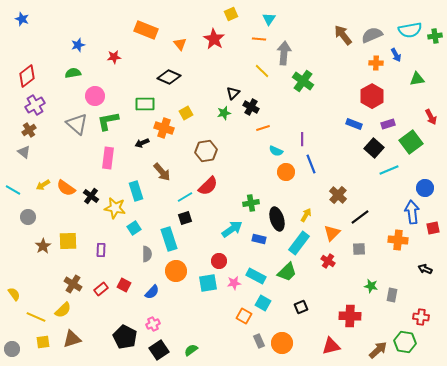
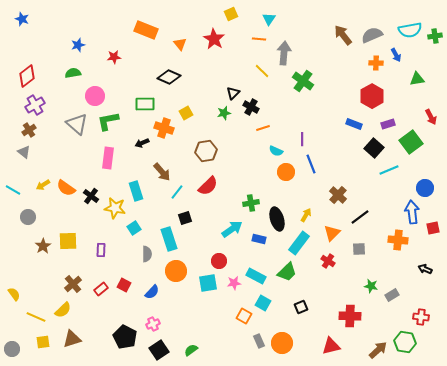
cyan line at (185, 197): moved 8 px left, 5 px up; rotated 21 degrees counterclockwise
brown cross at (73, 284): rotated 18 degrees clockwise
gray rectangle at (392, 295): rotated 48 degrees clockwise
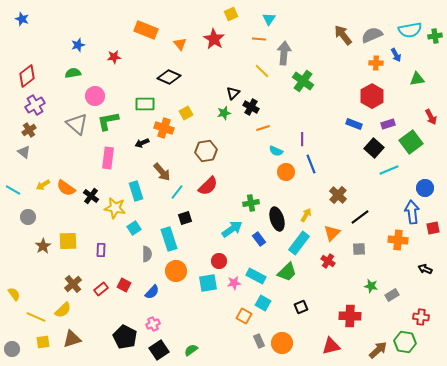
blue rectangle at (259, 239): rotated 40 degrees clockwise
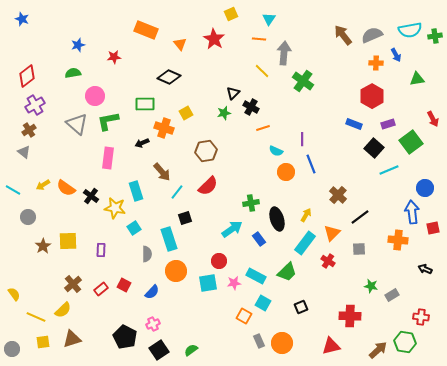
red arrow at (431, 117): moved 2 px right, 2 px down
cyan rectangle at (299, 243): moved 6 px right
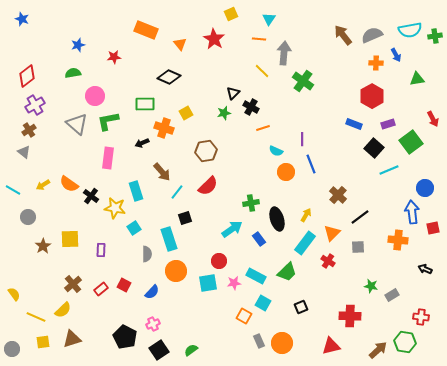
orange semicircle at (66, 188): moved 3 px right, 4 px up
yellow square at (68, 241): moved 2 px right, 2 px up
gray square at (359, 249): moved 1 px left, 2 px up
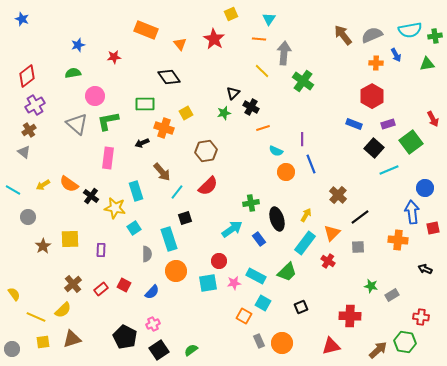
black diamond at (169, 77): rotated 30 degrees clockwise
green triangle at (417, 79): moved 10 px right, 15 px up
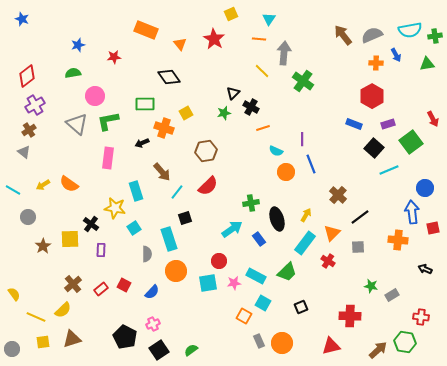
black cross at (91, 196): moved 28 px down
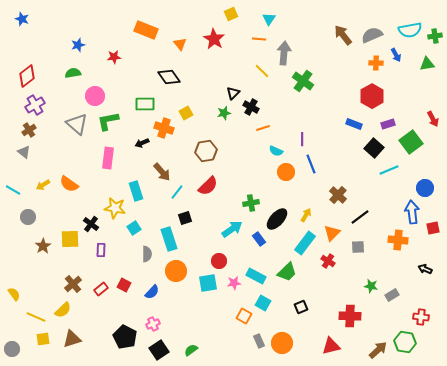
black ellipse at (277, 219): rotated 60 degrees clockwise
yellow square at (43, 342): moved 3 px up
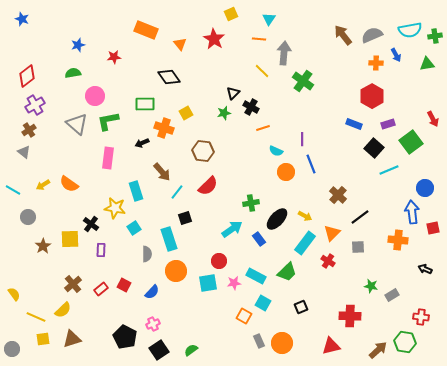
brown hexagon at (206, 151): moved 3 px left; rotated 15 degrees clockwise
yellow arrow at (306, 215): moved 1 px left, 1 px down; rotated 88 degrees clockwise
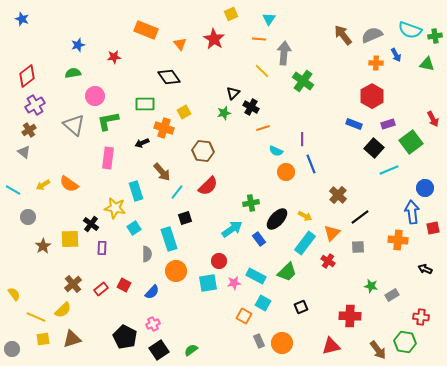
cyan semicircle at (410, 30): rotated 30 degrees clockwise
green triangle at (427, 64): rotated 21 degrees clockwise
yellow square at (186, 113): moved 2 px left, 1 px up
gray triangle at (77, 124): moved 3 px left, 1 px down
purple rectangle at (101, 250): moved 1 px right, 2 px up
brown arrow at (378, 350): rotated 96 degrees clockwise
